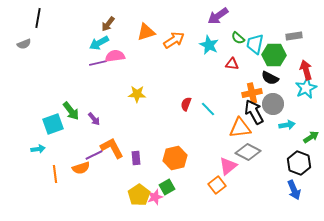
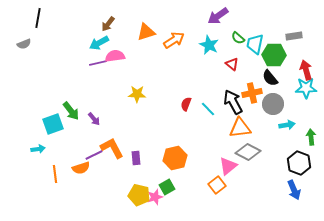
red triangle at (232, 64): rotated 32 degrees clockwise
black semicircle at (270, 78): rotated 24 degrees clockwise
cyan star at (306, 88): rotated 25 degrees clockwise
black arrow at (254, 112): moved 21 px left, 10 px up
green arrow at (311, 137): rotated 63 degrees counterclockwise
yellow pentagon at (139, 195): rotated 25 degrees counterclockwise
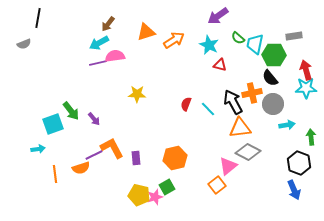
red triangle at (232, 64): moved 12 px left, 1 px down; rotated 24 degrees counterclockwise
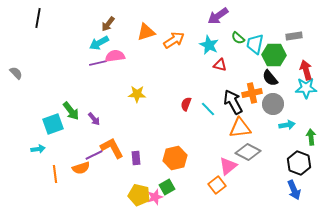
gray semicircle at (24, 44): moved 8 px left, 29 px down; rotated 112 degrees counterclockwise
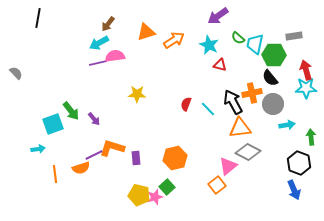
orange L-shape at (112, 148): rotated 45 degrees counterclockwise
green square at (167, 187): rotated 14 degrees counterclockwise
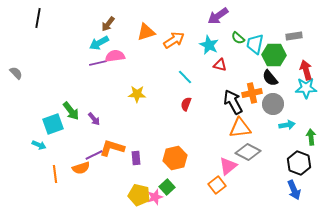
cyan line at (208, 109): moved 23 px left, 32 px up
cyan arrow at (38, 149): moved 1 px right, 4 px up; rotated 32 degrees clockwise
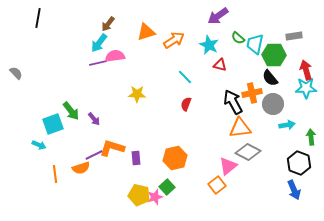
cyan arrow at (99, 43): rotated 24 degrees counterclockwise
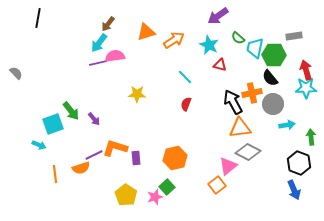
cyan trapezoid at (255, 44): moved 4 px down
orange L-shape at (112, 148): moved 3 px right
yellow pentagon at (139, 195): moved 13 px left; rotated 20 degrees clockwise
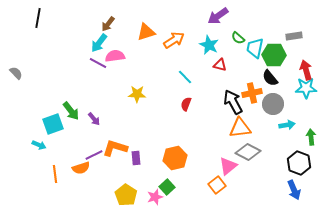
purple line at (98, 63): rotated 42 degrees clockwise
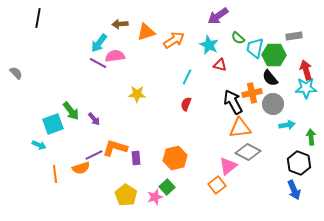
brown arrow at (108, 24): moved 12 px right; rotated 49 degrees clockwise
cyan line at (185, 77): moved 2 px right; rotated 70 degrees clockwise
